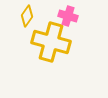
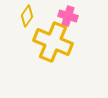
yellow cross: moved 2 px right; rotated 6 degrees clockwise
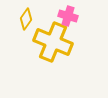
yellow diamond: moved 1 px left, 3 px down
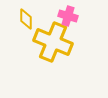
yellow diamond: rotated 35 degrees counterclockwise
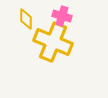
pink cross: moved 6 px left
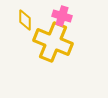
yellow diamond: moved 1 px left, 1 px down
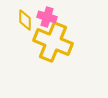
pink cross: moved 15 px left, 1 px down
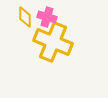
yellow diamond: moved 3 px up
